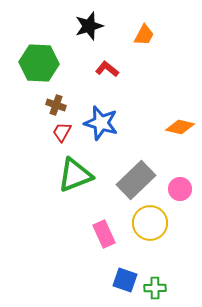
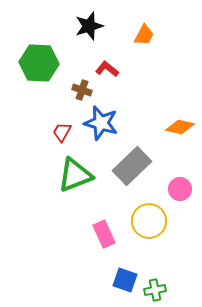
brown cross: moved 26 px right, 15 px up
gray rectangle: moved 4 px left, 14 px up
yellow circle: moved 1 px left, 2 px up
green cross: moved 2 px down; rotated 10 degrees counterclockwise
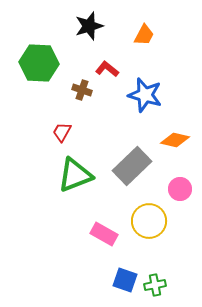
blue star: moved 44 px right, 28 px up
orange diamond: moved 5 px left, 13 px down
pink rectangle: rotated 36 degrees counterclockwise
green cross: moved 5 px up
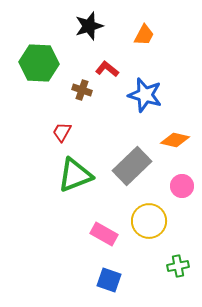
pink circle: moved 2 px right, 3 px up
blue square: moved 16 px left
green cross: moved 23 px right, 19 px up
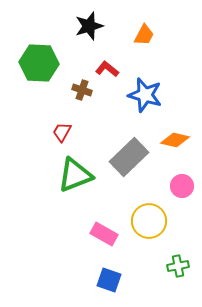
gray rectangle: moved 3 px left, 9 px up
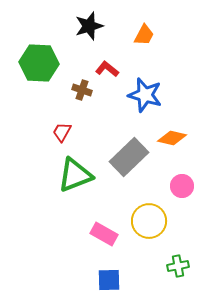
orange diamond: moved 3 px left, 2 px up
blue square: rotated 20 degrees counterclockwise
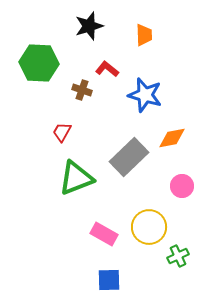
orange trapezoid: rotated 30 degrees counterclockwise
orange diamond: rotated 24 degrees counterclockwise
green triangle: moved 1 px right, 3 px down
yellow circle: moved 6 px down
green cross: moved 10 px up; rotated 15 degrees counterclockwise
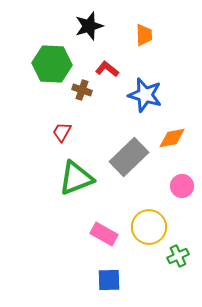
green hexagon: moved 13 px right, 1 px down
